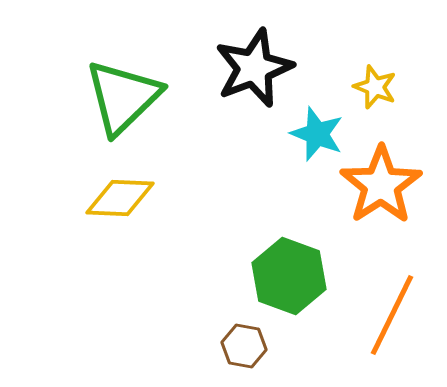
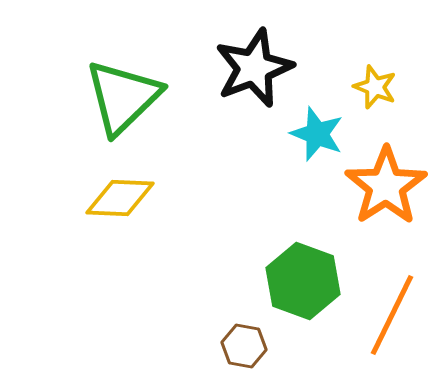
orange star: moved 5 px right, 1 px down
green hexagon: moved 14 px right, 5 px down
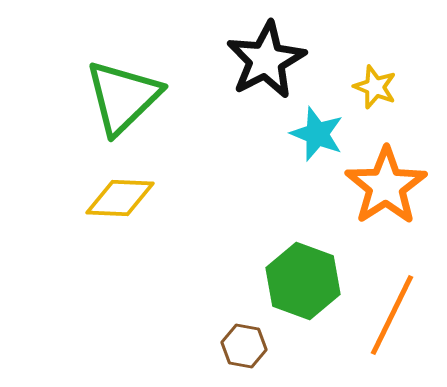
black star: moved 12 px right, 8 px up; rotated 6 degrees counterclockwise
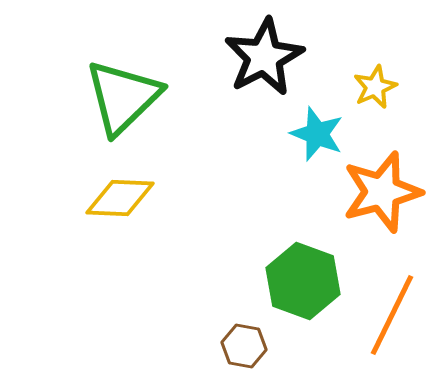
black star: moved 2 px left, 3 px up
yellow star: rotated 27 degrees clockwise
orange star: moved 4 px left, 6 px down; rotated 18 degrees clockwise
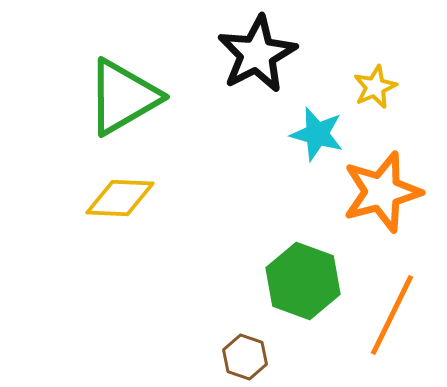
black star: moved 7 px left, 3 px up
green triangle: rotated 14 degrees clockwise
cyan star: rotated 6 degrees counterclockwise
brown hexagon: moved 1 px right, 11 px down; rotated 9 degrees clockwise
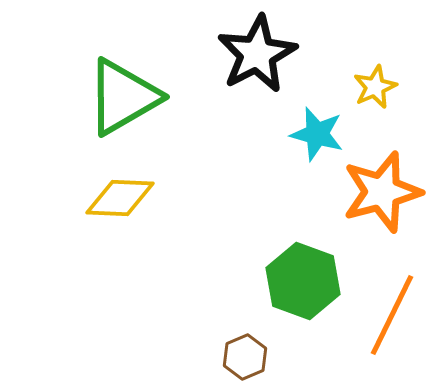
brown hexagon: rotated 18 degrees clockwise
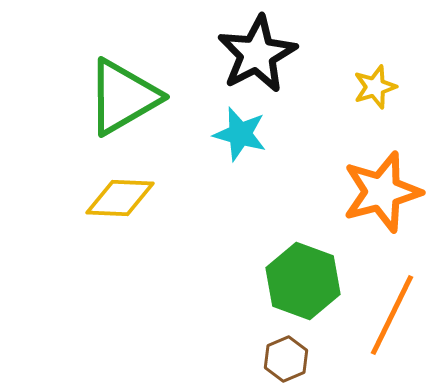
yellow star: rotated 6 degrees clockwise
cyan star: moved 77 px left
brown hexagon: moved 41 px right, 2 px down
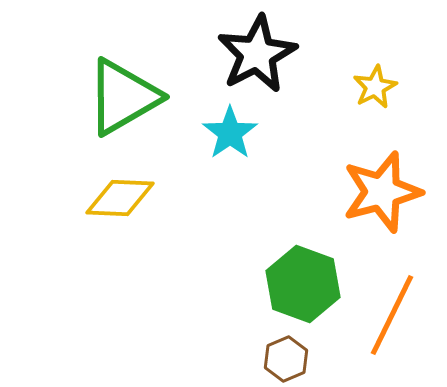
yellow star: rotated 9 degrees counterclockwise
cyan star: moved 10 px left, 1 px up; rotated 22 degrees clockwise
green hexagon: moved 3 px down
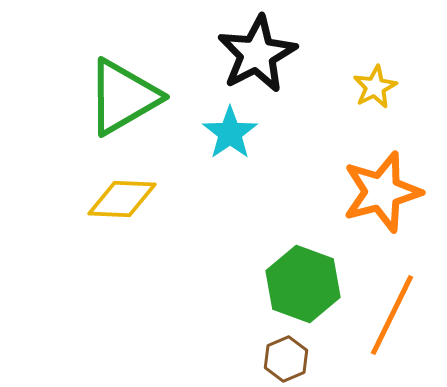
yellow diamond: moved 2 px right, 1 px down
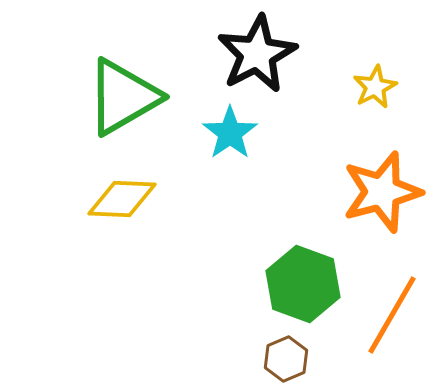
orange line: rotated 4 degrees clockwise
